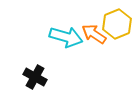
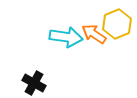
cyan arrow: rotated 8 degrees counterclockwise
black cross: moved 1 px left, 6 px down
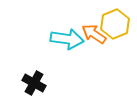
yellow hexagon: moved 2 px left
cyan arrow: moved 1 px right, 2 px down
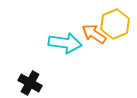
cyan arrow: moved 2 px left, 4 px down
black cross: moved 4 px left
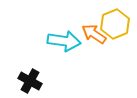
cyan arrow: moved 1 px left, 2 px up
black cross: moved 2 px up
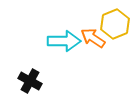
orange arrow: moved 1 px left, 4 px down
cyan arrow: rotated 8 degrees counterclockwise
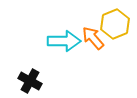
orange arrow: rotated 15 degrees clockwise
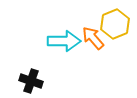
black cross: moved 1 px right; rotated 10 degrees counterclockwise
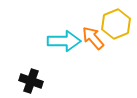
yellow hexagon: moved 1 px right
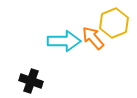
yellow hexagon: moved 2 px left, 1 px up
